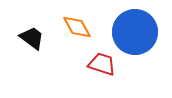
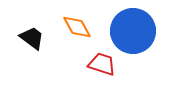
blue circle: moved 2 px left, 1 px up
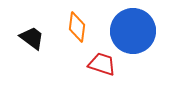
orange diamond: rotated 36 degrees clockwise
